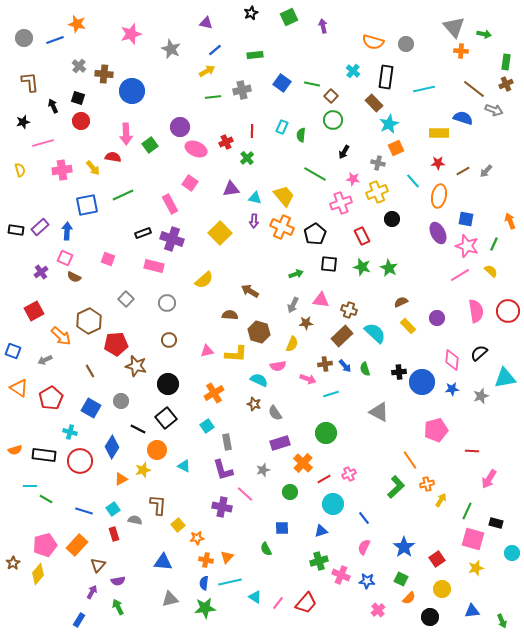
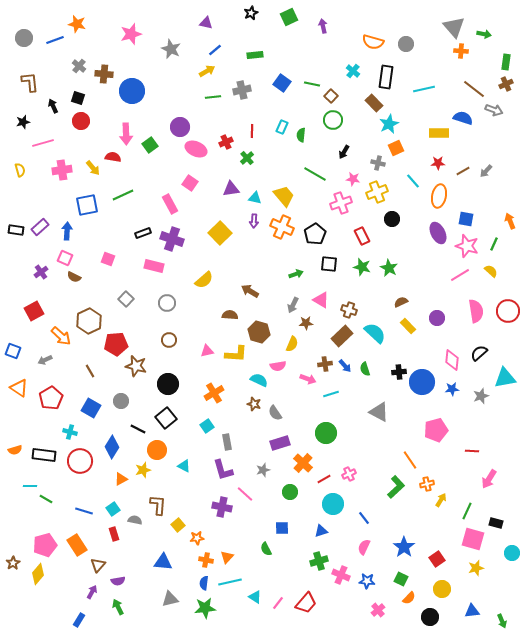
pink triangle at (321, 300): rotated 24 degrees clockwise
orange rectangle at (77, 545): rotated 75 degrees counterclockwise
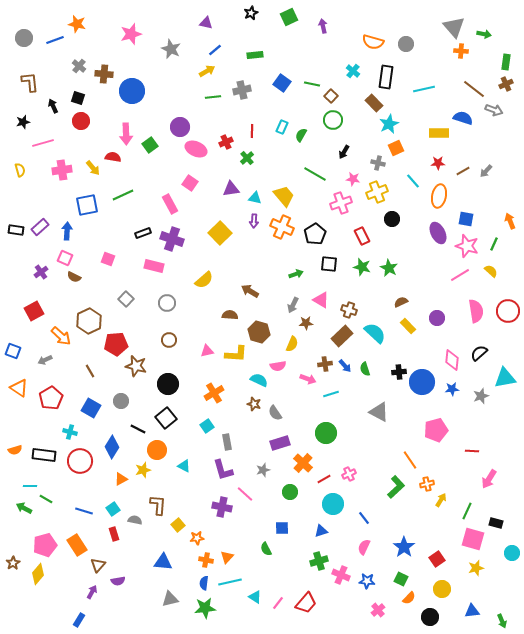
green semicircle at (301, 135): rotated 24 degrees clockwise
green arrow at (118, 607): moved 94 px left, 99 px up; rotated 35 degrees counterclockwise
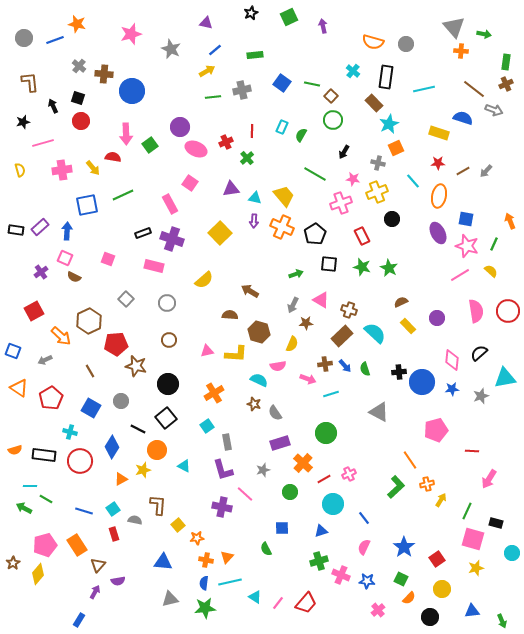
yellow rectangle at (439, 133): rotated 18 degrees clockwise
purple arrow at (92, 592): moved 3 px right
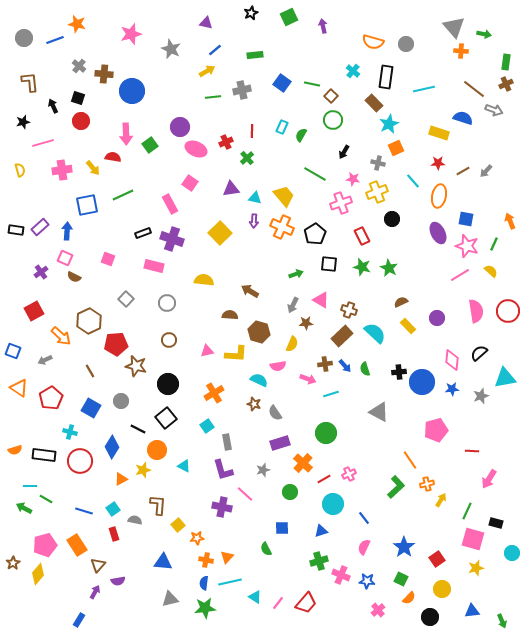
yellow semicircle at (204, 280): rotated 132 degrees counterclockwise
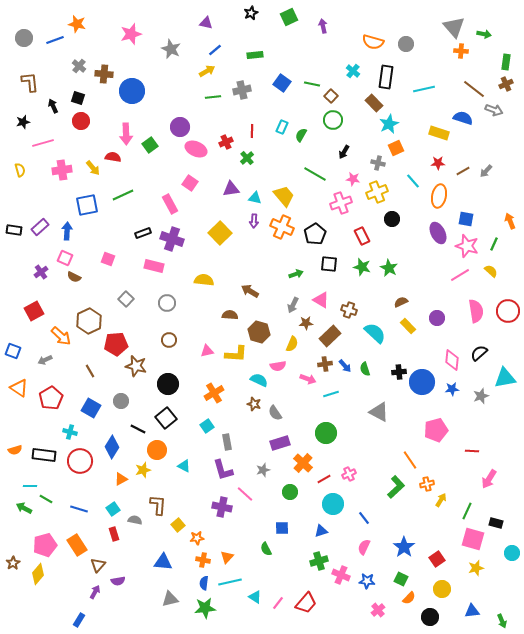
black rectangle at (16, 230): moved 2 px left
brown rectangle at (342, 336): moved 12 px left
blue line at (84, 511): moved 5 px left, 2 px up
orange cross at (206, 560): moved 3 px left
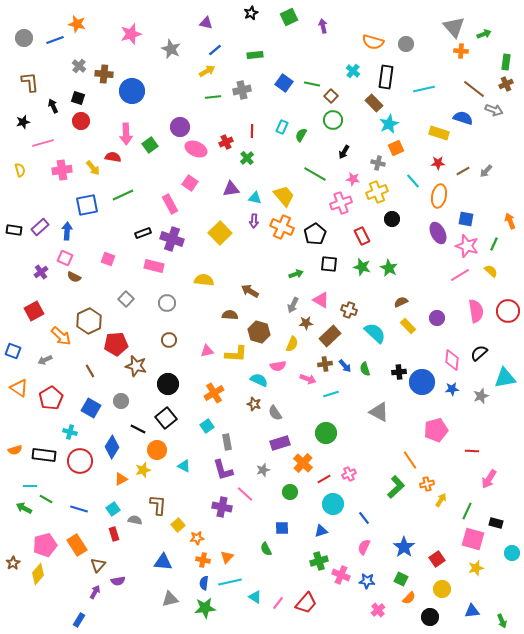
green arrow at (484, 34): rotated 32 degrees counterclockwise
blue square at (282, 83): moved 2 px right
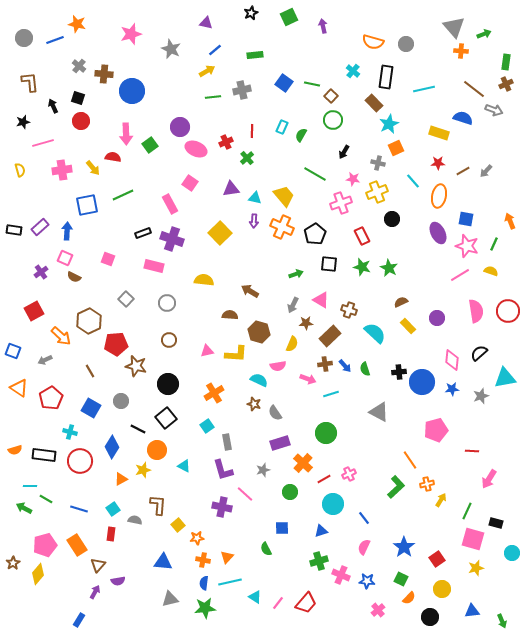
yellow semicircle at (491, 271): rotated 24 degrees counterclockwise
red rectangle at (114, 534): moved 3 px left; rotated 24 degrees clockwise
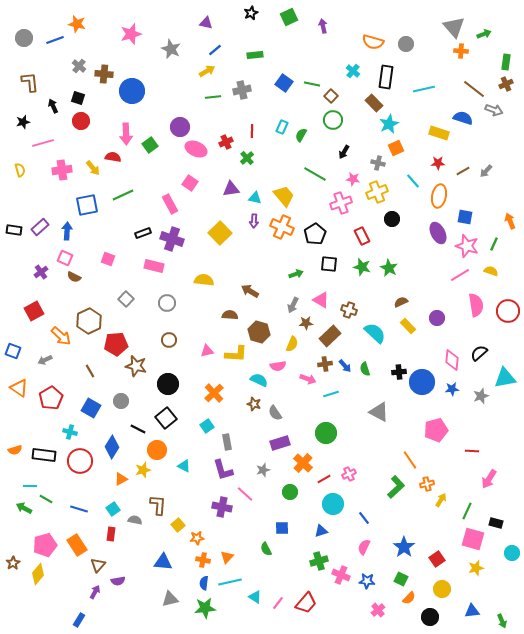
blue square at (466, 219): moved 1 px left, 2 px up
pink semicircle at (476, 311): moved 6 px up
orange cross at (214, 393): rotated 12 degrees counterclockwise
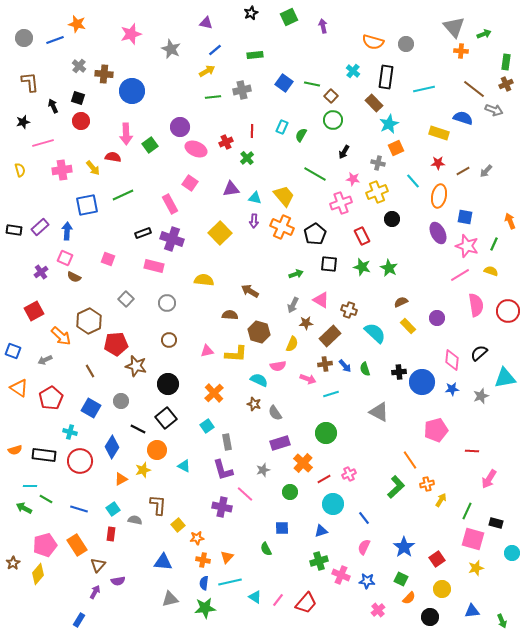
pink line at (278, 603): moved 3 px up
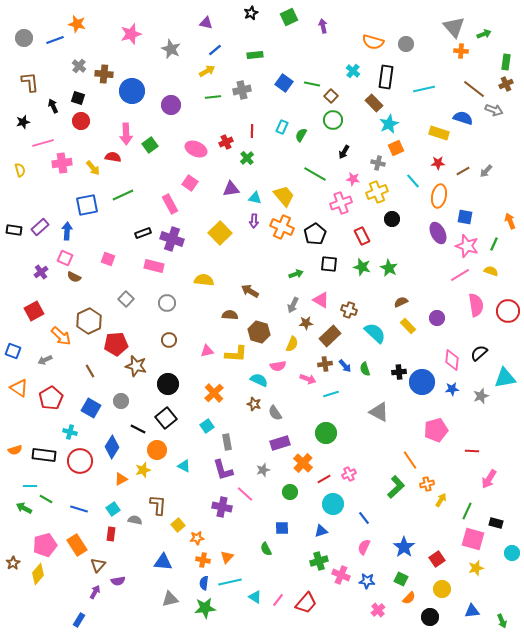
purple circle at (180, 127): moved 9 px left, 22 px up
pink cross at (62, 170): moved 7 px up
